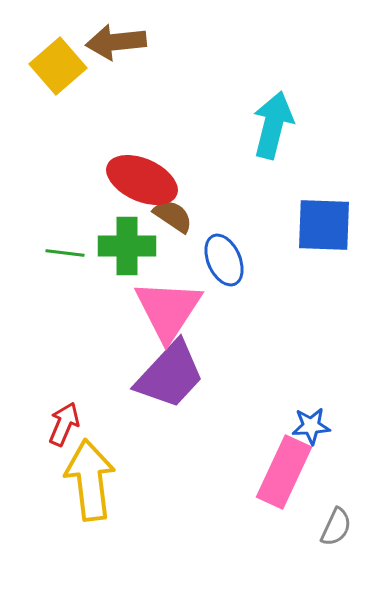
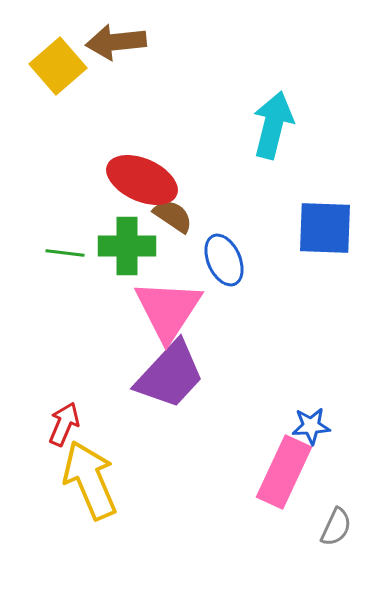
blue square: moved 1 px right, 3 px down
yellow arrow: rotated 16 degrees counterclockwise
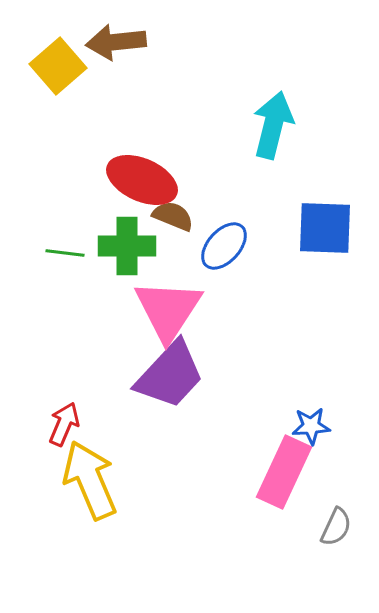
brown semicircle: rotated 12 degrees counterclockwise
blue ellipse: moved 14 px up; rotated 66 degrees clockwise
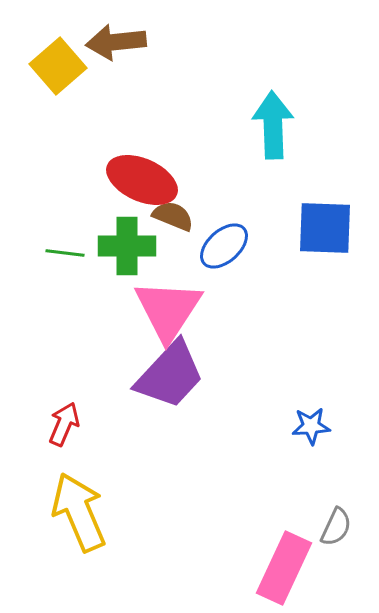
cyan arrow: rotated 16 degrees counterclockwise
blue ellipse: rotated 6 degrees clockwise
pink rectangle: moved 96 px down
yellow arrow: moved 11 px left, 32 px down
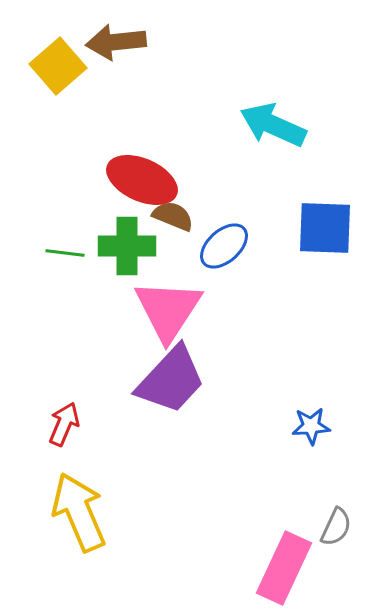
cyan arrow: rotated 64 degrees counterclockwise
purple trapezoid: moved 1 px right, 5 px down
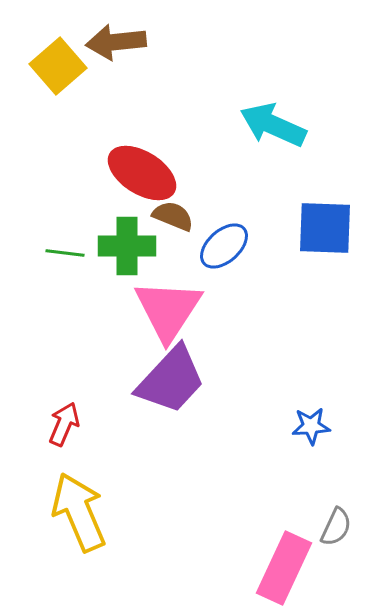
red ellipse: moved 7 px up; rotated 8 degrees clockwise
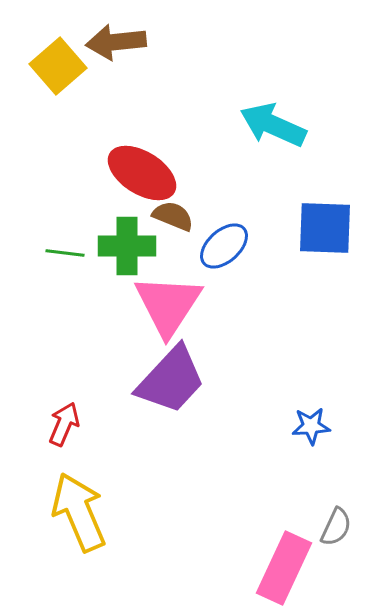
pink triangle: moved 5 px up
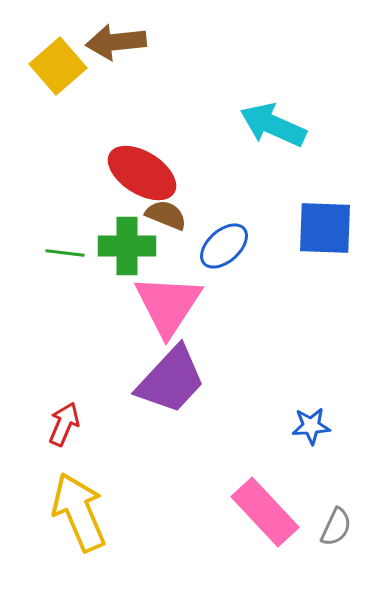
brown semicircle: moved 7 px left, 1 px up
pink rectangle: moved 19 px left, 56 px up; rotated 68 degrees counterclockwise
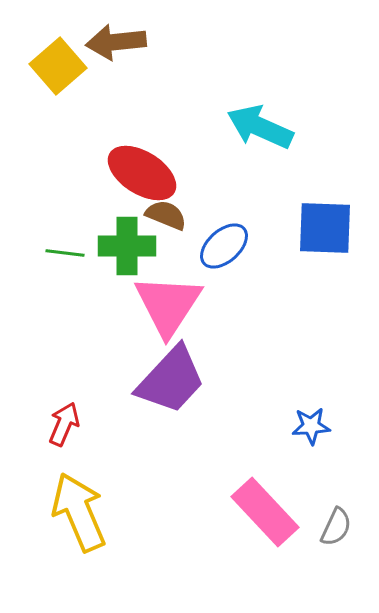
cyan arrow: moved 13 px left, 2 px down
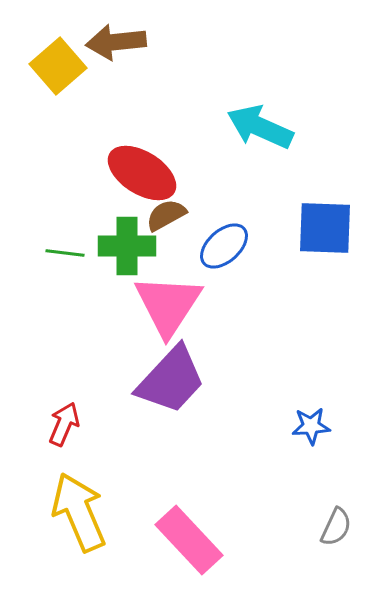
brown semicircle: rotated 51 degrees counterclockwise
pink rectangle: moved 76 px left, 28 px down
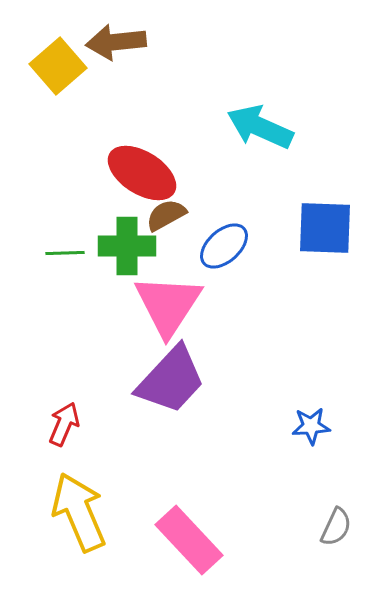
green line: rotated 9 degrees counterclockwise
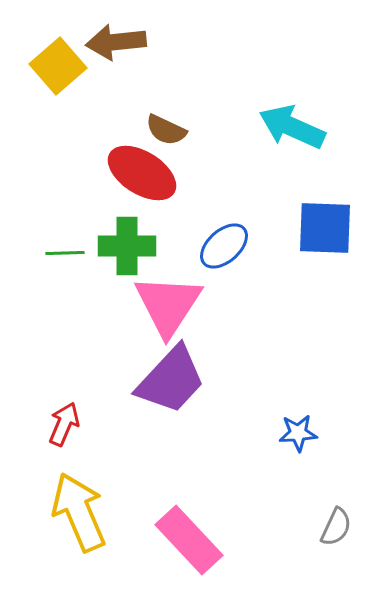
cyan arrow: moved 32 px right
brown semicircle: moved 85 px up; rotated 126 degrees counterclockwise
blue star: moved 13 px left, 7 px down
